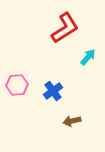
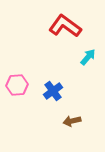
red L-shape: moved 2 px up; rotated 112 degrees counterclockwise
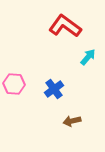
pink hexagon: moved 3 px left, 1 px up; rotated 10 degrees clockwise
blue cross: moved 1 px right, 2 px up
